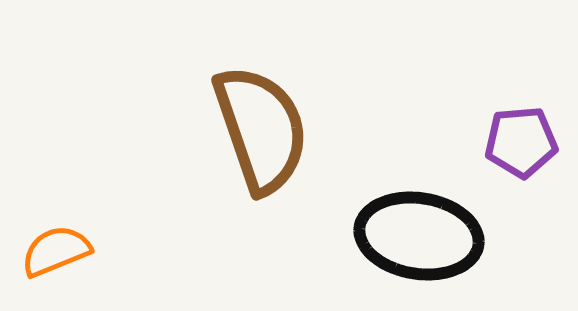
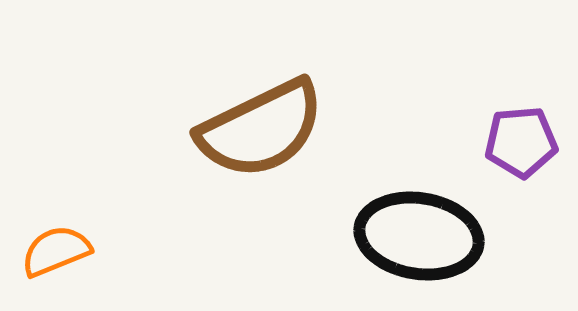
brown semicircle: rotated 83 degrees clockwise
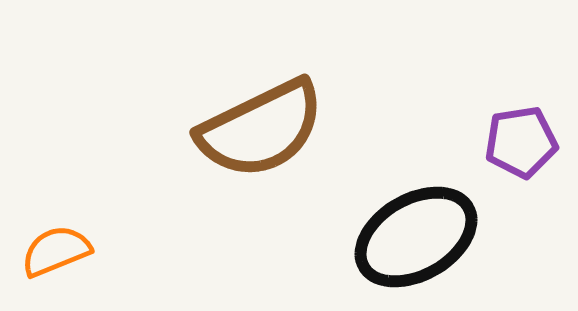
purple pentagon: rotated 4 degrees counterclockwise
black ellipse: moved 3 px left, 1 px down; rotated 39 degrees counterclockwise
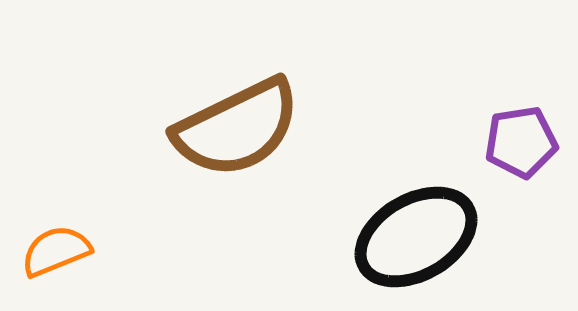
brown semicircle: moved 24 px left, 1 px up
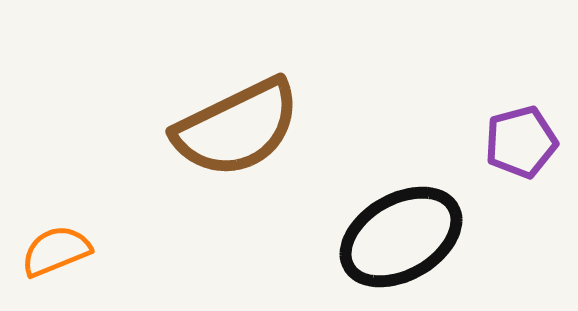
purple pentagon: rotated 6 degrees counterclockwise
black ellipse: moved 15 px left
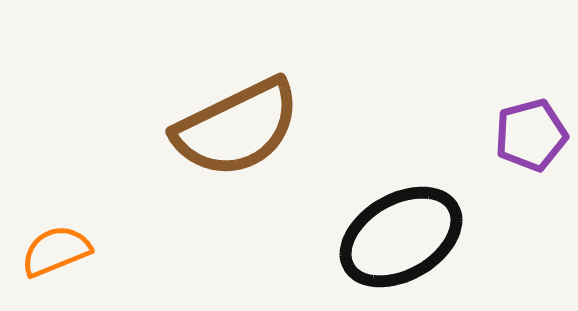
purple pentagon: moved 10 px right, 7 px up
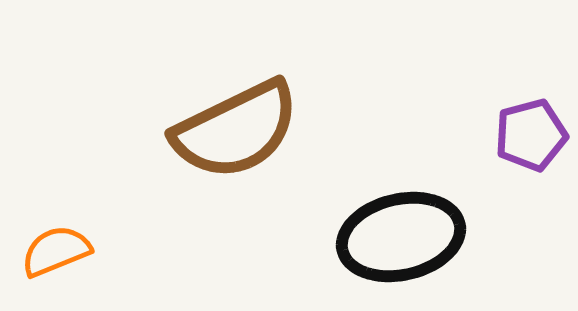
brown semicircle: moved 1 px left, 2 px down
black ellipse: rotated 17 degrees clockwise
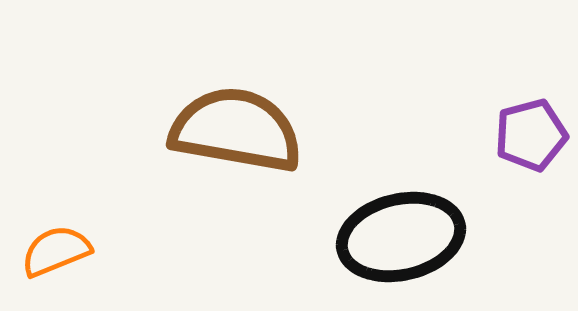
brown semicircle: rotated 144 degrees counterclockwise
